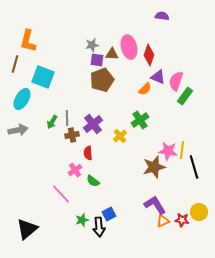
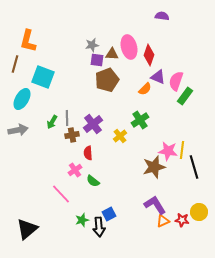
brown pentagon: moved 5 px right
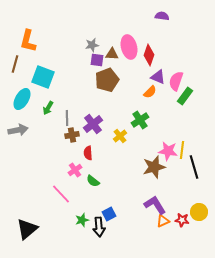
orange semicircle: moved 5 px right, 3 px down
green arrow: moved 4 px left, 14 px up
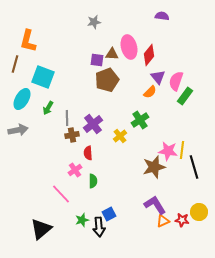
gray star: moved 2 px right, 23 px up
red diamond: rotated 20 degrees clockwise
purple triangle: rotated 28 degrees clockwise
green semicircle: rotated 128 degrees counterclockwise
black triangle: moved 14 px right
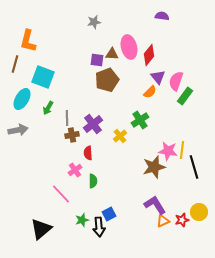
red star: rotated 24 degrees counterclockwise
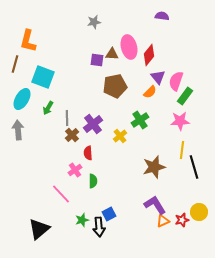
brown pentagon: moved 8 px right, 6 px down; rotated 10 degrees clockwise
gray arrow: rotated 84 degrees counterclockwise
brown cross: rotated 32 degrees counterclockwise
pink star: moved 12 px right, 30 px up; rotated 12 degrees counterclockwise
black triangle: moved 2 px left
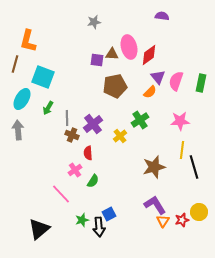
red diamond: rotated 15 degrees clockwise
green rectangle: moved 16 px right, 13 px up; rotated 24 degrees counterclockwise
brown cross: rotated 24 degrees counterclockwise
green semicircle: rotated 32 degrees clockwise
orange triangle: rotated 32 degrees counterclockwise
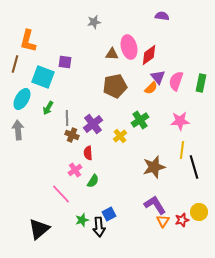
purple square: moved 32 px left, 2 px down
orange semicircle: moved 1 px right, 4 px up
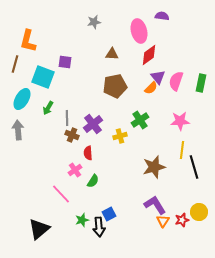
pink ellipse: moved 10 px right, 16 px up
yellow cross: rotated 24 degrees clockwise
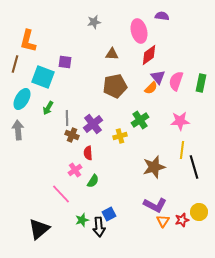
purple L-shape: rotated 150 degrees clockwise
